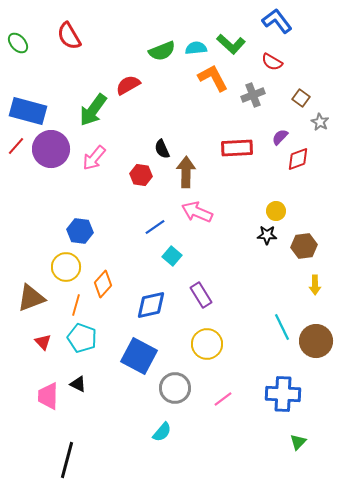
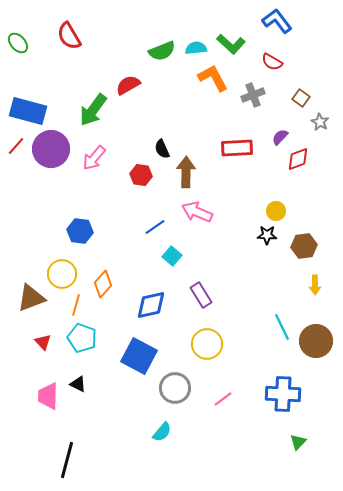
yellow circle at (66, 267): moved 4 px left, 7 px down
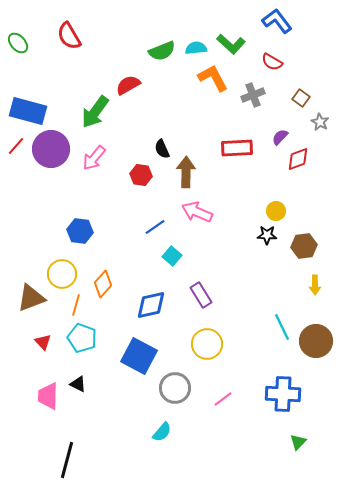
green arrow at (93, 110): moved 2 px right, 2 px down
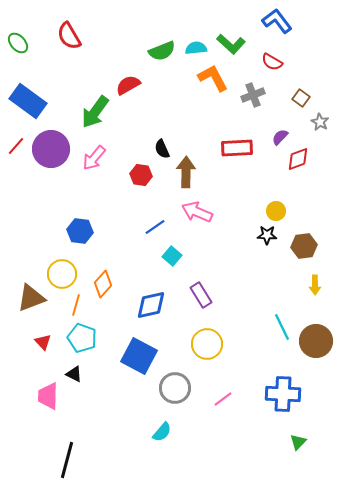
blue rectangle at (28, 111): moved 10 px up; rotated 21 degrees clockwise
black triangle at (78, 384): moved 4 px left, 10 px up
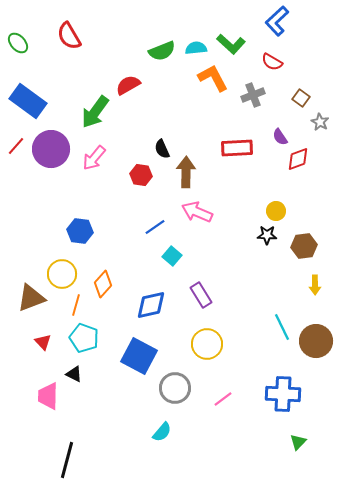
blue L-shape at (277, 21): rotated 96 degrees counterclockwise
purple semicircle at (280, 137): rotated 78 degrees counterclockwise
cyan pentagon at (82, 338): moved 2 px right
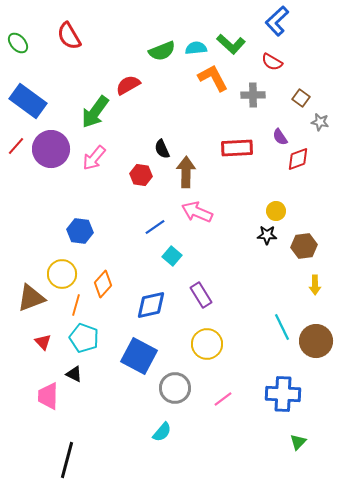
gray cross at (253, 95): rotated 20 degrees clockwise
gray star at (320, 122): rotated 18 degrees counterclockwise
